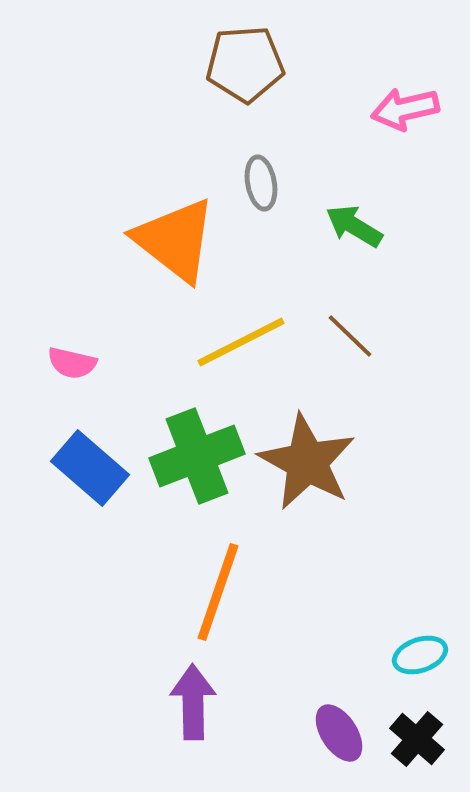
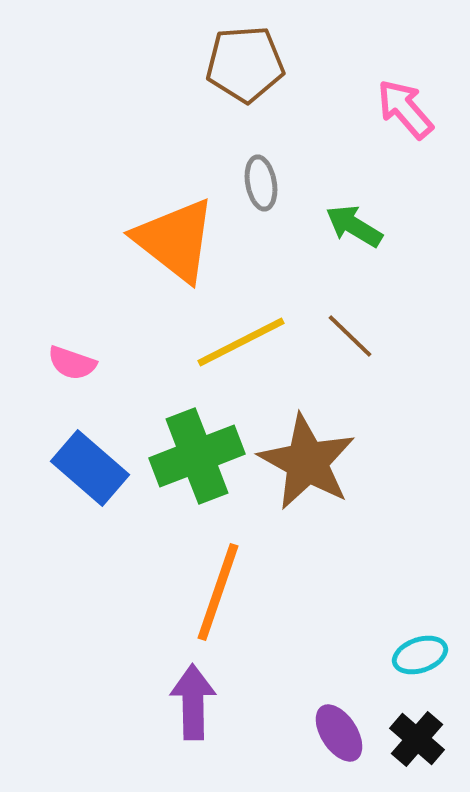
pink arrow: rotated 62 degrees clockwise
pink semicircle: rotated 6 degrees clockwise
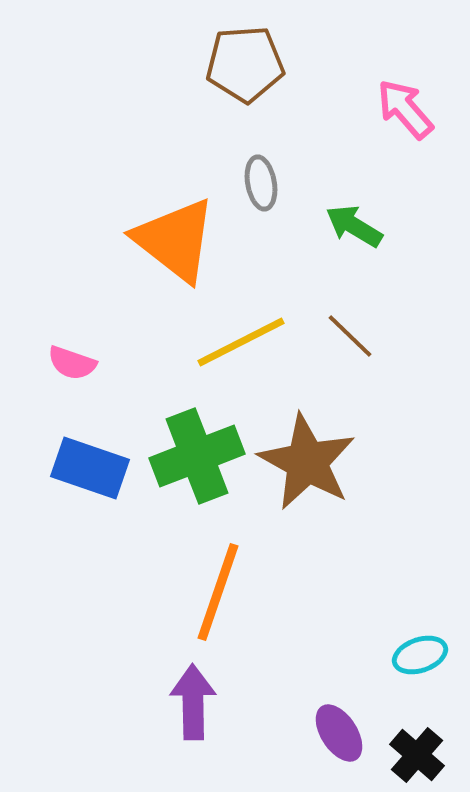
blue rectangle: rotated 22 degrees counterclockwise
black cross: moved 16 px down
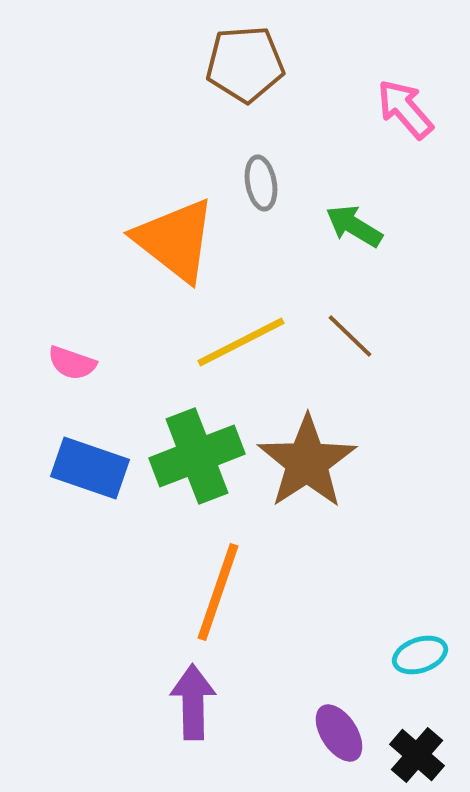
brown star: rotated 10 degrees clockwise
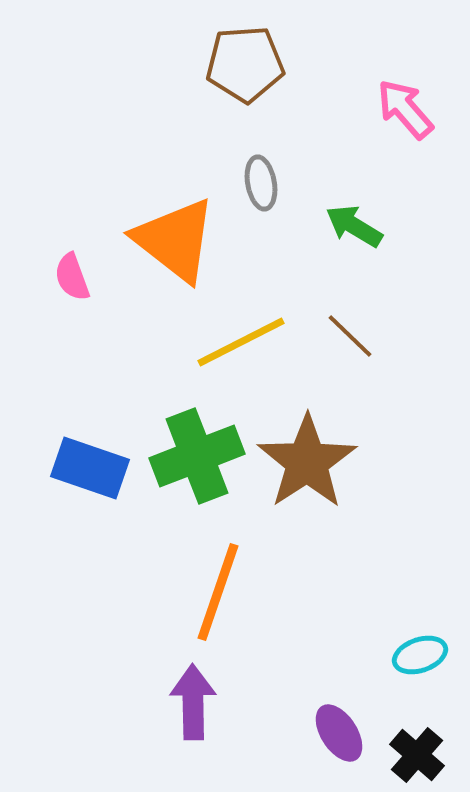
pink semicircle: moved 86 px up; rotated 51 degrees clockwise
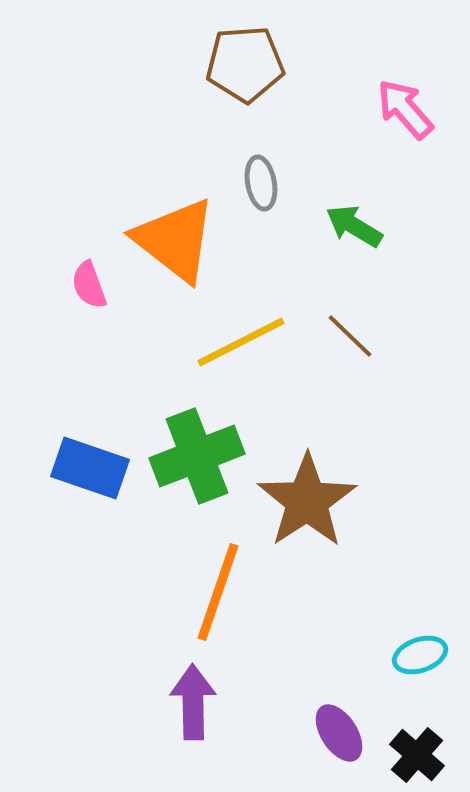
pink semicircle: moved 17 px right, 8 px down
brown star: moved 39 px down
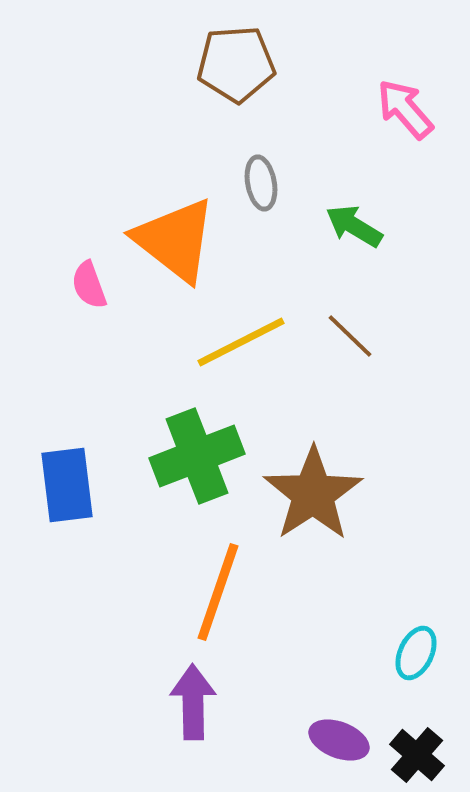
brown pentagon: moved 9 px left
blue rectangle: moved 23 px left, 17 px down; rotated 64 degrees clockwise
brown star: moved 6 px right, 7 px up
cyan ellipse: moved 4 px left, 2 px up; rotated 46 degrees counterclockwise
purple ellipse: moved 7 px down; rotated 36 degrees counterclockwise
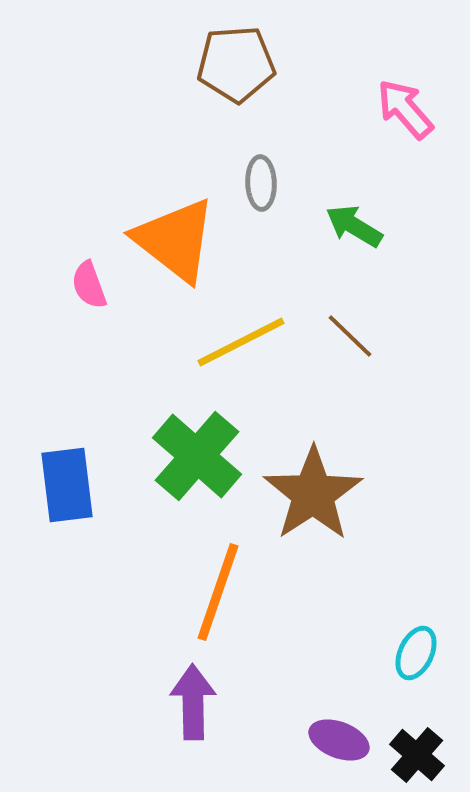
gray ellipse: rotated 8 degrees clockwise
green cross: rotated 28 degrees counterclockwise
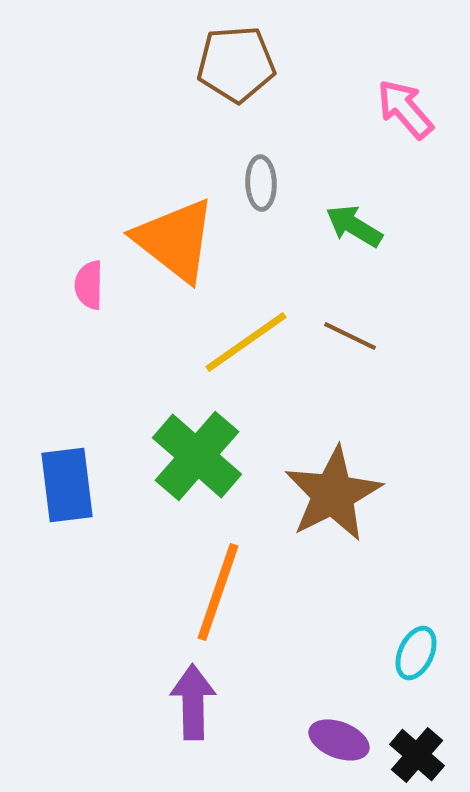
pink semicircle: rotated 21 degrees clockwise
brown line: rotated 18 degrees counterclockwise
yellow line: moved 5 px right; rotated 8 degrees counterclockwise
brown star: moved 20 px right; rotated 6 degrees clockwise
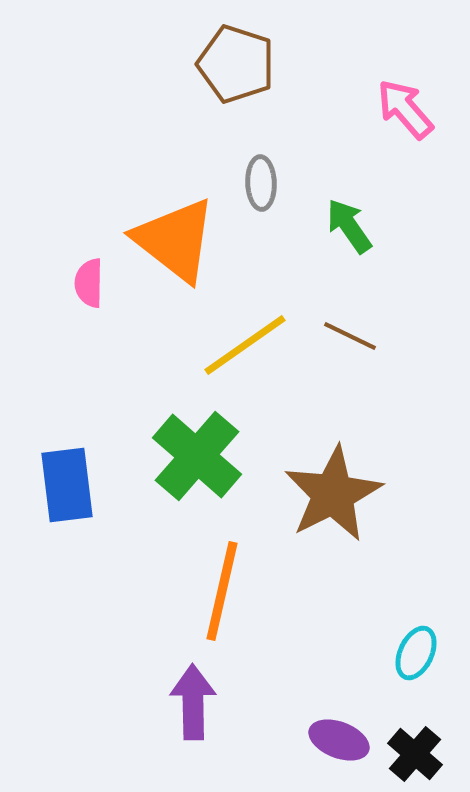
brown pentagon: rotated 22 degrees clockwise
green arrow: moved 5 px left; rotated 24 degrees clockwise
pink semicircle: moved 2 px up
yellow line: moved 1 px left, 3 px down
orange line: moved 4 px right, 1 px up; rotated 6 degrees counterclockwise
black cross: moved 2 px left, 1 px up
